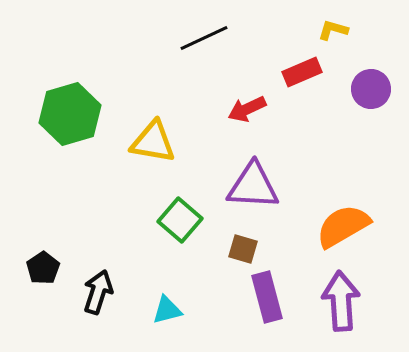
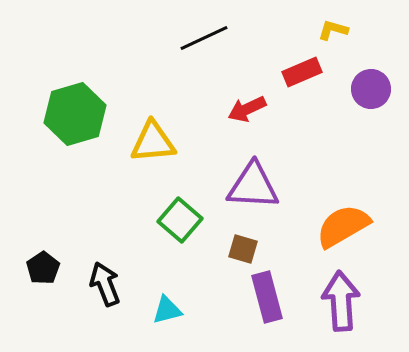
green hexagon: moved 5 px right
yellow triangle: rotated 15 degrees counterclockwise
black arrow: moved 7 px right, 8 px up; rotated 39 degrees counterclockwise
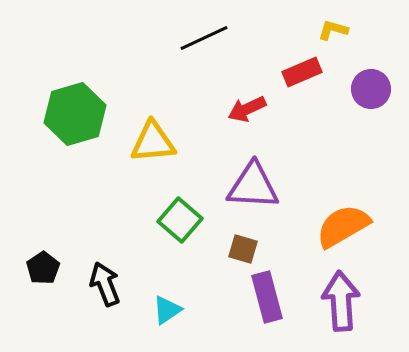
cyan triangle: rotated 20 degrees counterclockwise
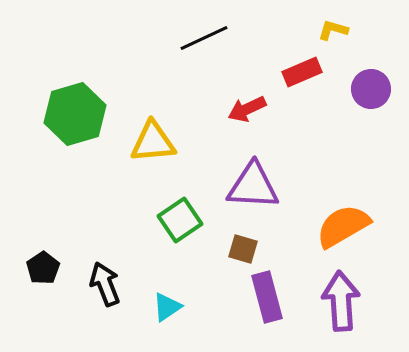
green square: rotated 15 degrees clockwise
cyan triangle: moved 3 px up
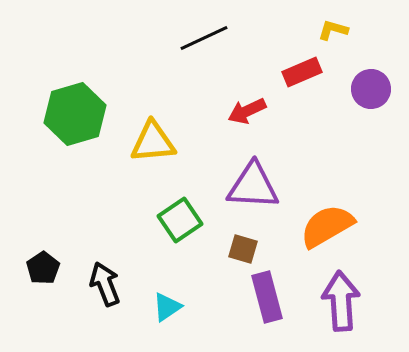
red arrow: moved 2 px down
orange semicircle: moved 16 px left
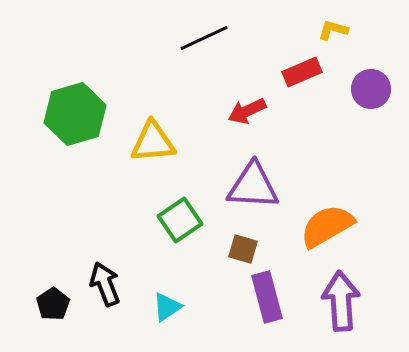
black pentagon: moved 10 px right, 36 px down
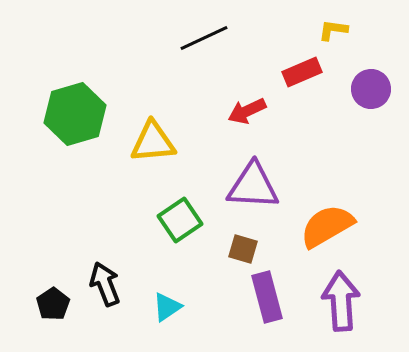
yellow L-shape: rotated 8 degrees counterclockwise
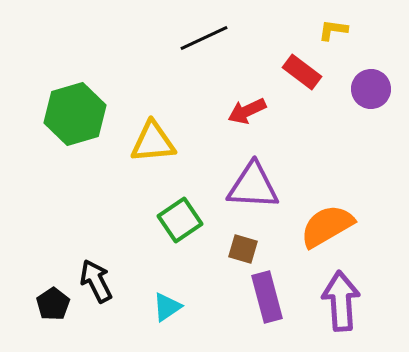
red rectangle: rotated 60 degrees clockwise
black arrow: moved 9 px left, 3 px up; rotated 6 degrees counterclockwise
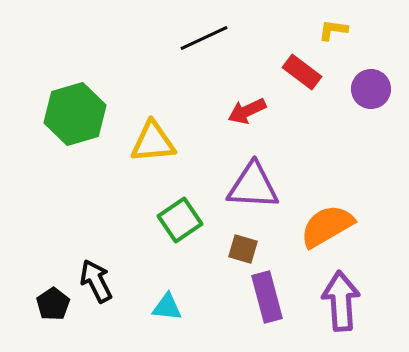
cyan triangle: rotated 40 degrees clockwise
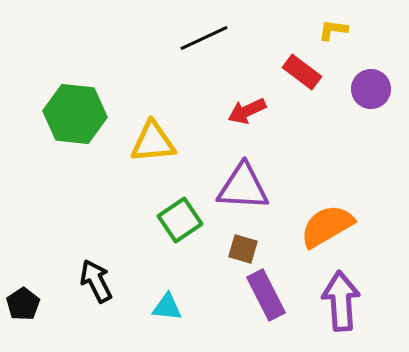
green hexagon: rotated 22 degrees clockwise
purple triangle: moved 10 px left, 1 px down
purple rectangle: moved 1 px left, 2 px up; rotated 12 degrees counterclockwise
black pentagon: moved 30 px left
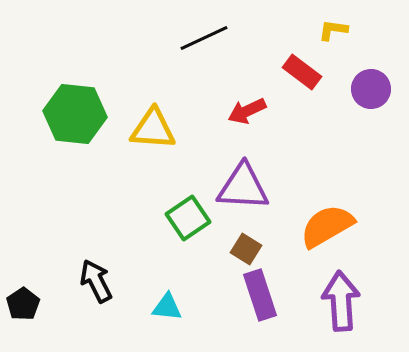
yellow triangle: moved 13 px up; rotated 9 degrees clockwise
green square: moved 8 px right, 2 px up
brown square: moved 3 px right; rotated 16 degrees clockwise
purple rectangle: moved 6 px left; rotated 9 degrees clockwise
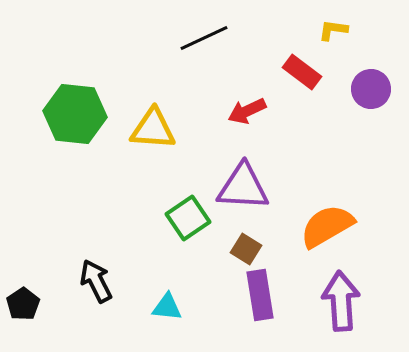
purple rectangle: rotated 9 degrees clockwise
